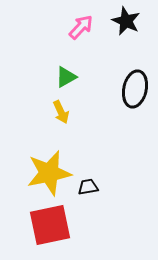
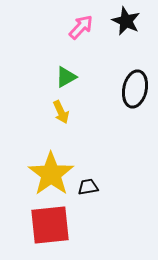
yellow star: moved 2 px right, 1 px down; rotated 24 degrees counterclockwise
red square: rotated 6 degrees clockwise
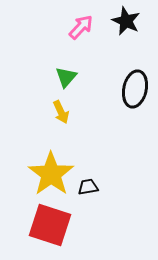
green triangle: rotated 20 degrees counterclockwise
red square: rotated 24 degrees clockwise
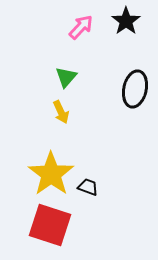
black star: rotated 12 degrees clockwise
black trapezoid: rotated 30 degrees clockwise
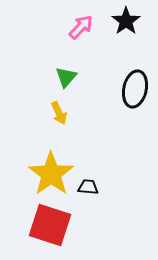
yellow arrow: moved 2 px left, 1 px down
black trapezoid: rotated 15 degrees counterclockwise
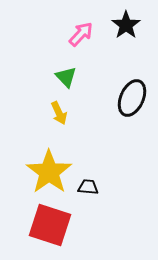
black star: moved 4 px down
pink arrow: moved 7 px down
green triangle: rotated 25 degrees counterclockwise
black ellipse: moved 3 px left, 9 px down; rotated 12 degrees clockwise
yellow star: moved 2 px left, 2 px up
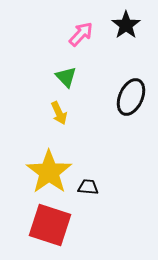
black ellipse: moved 1 px left, 1 px up
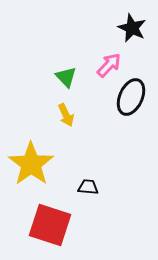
black star: moved 6 px right, 3 px down; rotated 12 degrees counterclockwise
pink arrow: moved 28 px right, 31 px down
yellow arrow: moved 7 px right, 2 px down
yellow star: moved 18 px left, 8 px up
